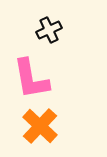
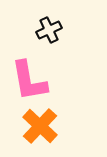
pink L-shape: moved 2 px left, 2 px down
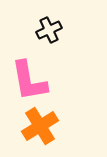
orange cross: rotated 15 degrees clockwise
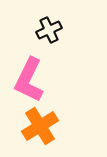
pink L-shape: moved 1 px up; rotated 36 degrees clockwise
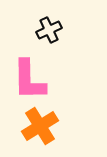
pink L-shape: rotated 27 degrees counterclockwise
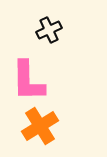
pink L-shape: moved 1 px left, 1 px down
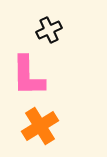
pink L-shape: moved 5 px up
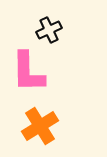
pink L-shape: moved 4 px up
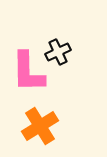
black cross: moved 9 px right, 22 px down
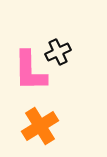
pink L-shape: moved 2 px right, 1 px up
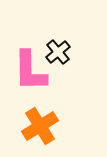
black cross: rotated 15 degrees counterclockwise
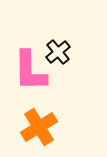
orange cross: moved 1 px left, 1 px down
